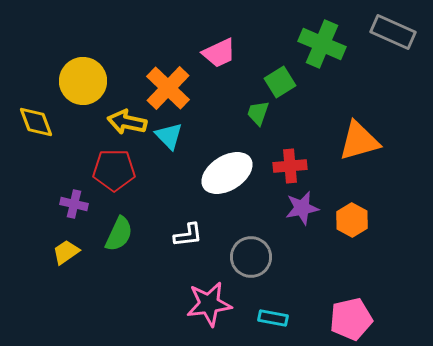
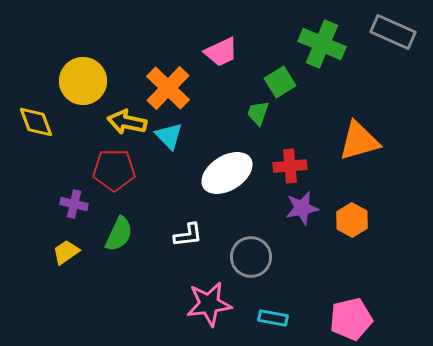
pink trapezoid: moved 2 px right, 1 px up
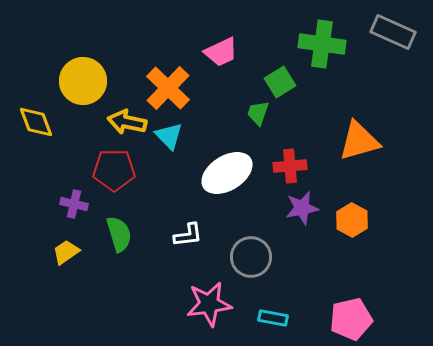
green cross: rotated 15 degrees counterclockwise
green semicircle: rotated 42 degrees counterclockwise
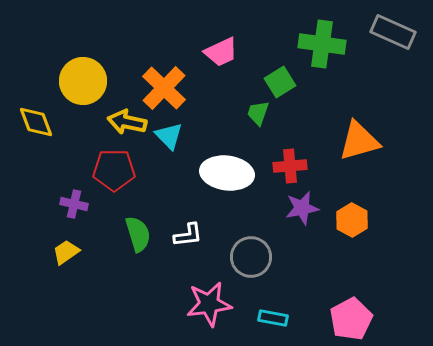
orange cross: moved 4 px left
white ellipse: rotated 39 degrees clockwise
green semicircle: moved 19 px right
pink pentagon: rotated 15 degrees counterclockwise
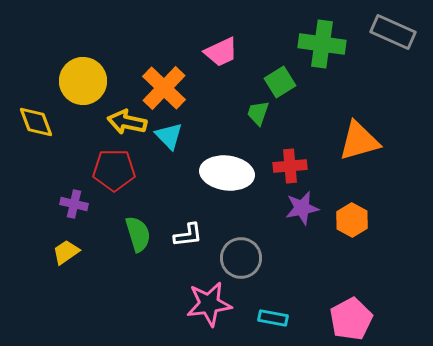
gray circle: moved 10 px left, 1 px down
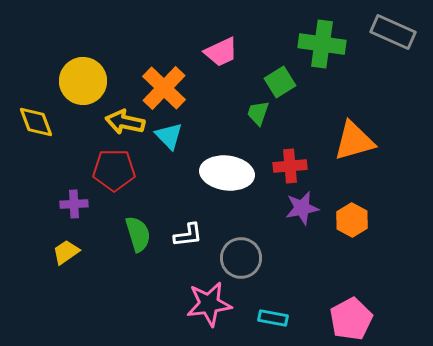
yellow arrow: moved 2 px left
orange triangle: moved 5 px left
purple cross: rotated 16 degrees counterclockwise
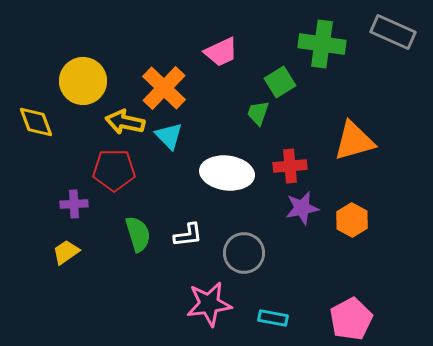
gray circle: moved 3 px right, 5 px up
